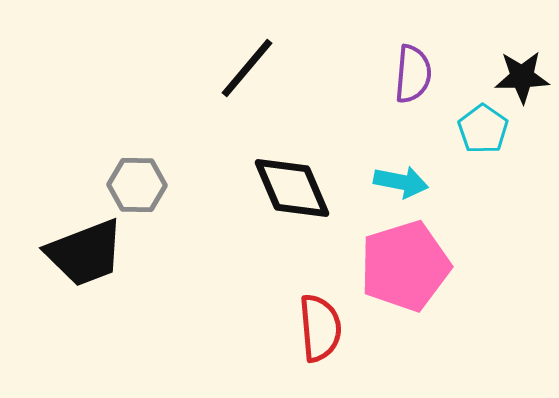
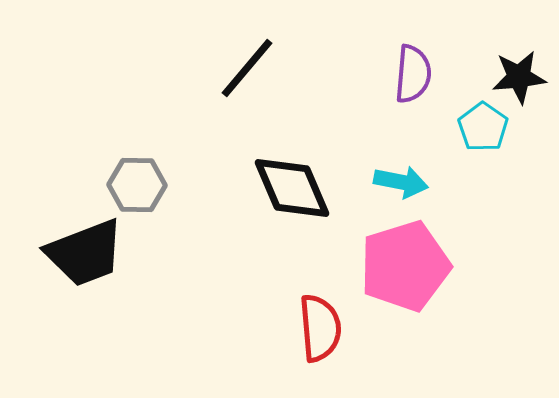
black star: moved 3 px left; rotated 4 degrees counterclockwise
cyan pentagon: moved 2 px up
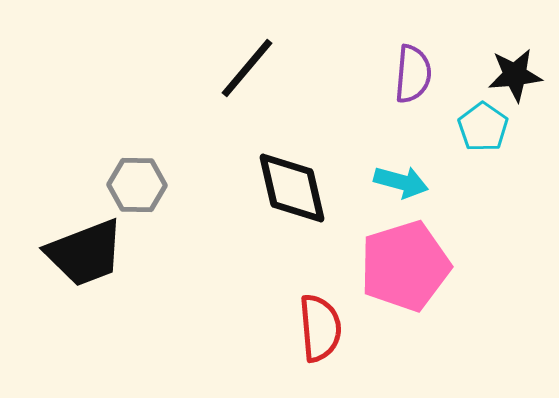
black star: moved 4 px left, 2 px up
cyan arrow: rotated 4 degrees clockwise
black diamond: rotated 10 degrees clockwise
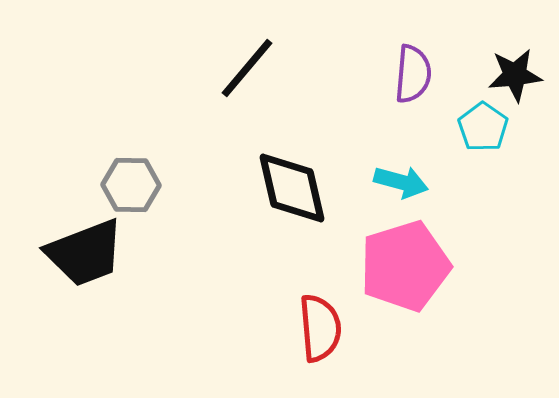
gray hexagon: moved 6 px left
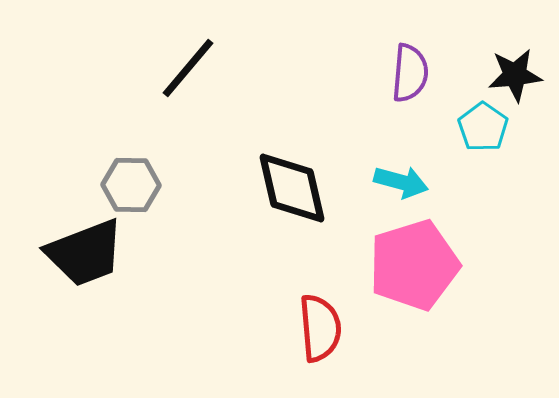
black line: moved 59 px left
purple semicircle: moved 3 px left, 1 px up
pink pentagon: moved 9 px right, 1 px up
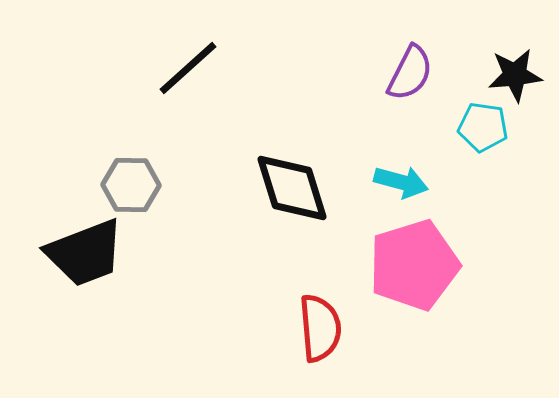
black line: rotated 8 degrees clockwise
purple semicircle: rotated 22 degrees clockwise
cyan pentagon: rotated 27 degrees counterclockwise
black diamond: rotated 4 degrees counterclockwise
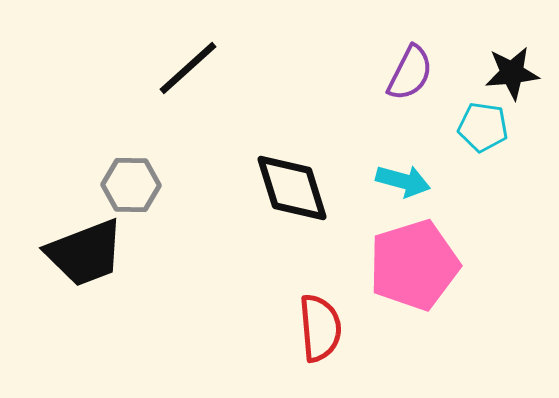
black star: moved 3 px left, 2 px up
cyan arrow: moved 2 px right, 1 px up
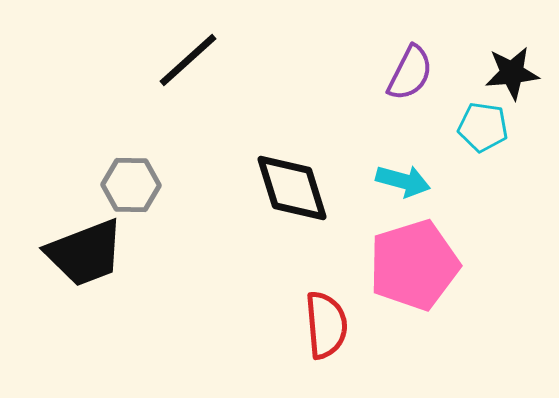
black line: moved 8 px up
red semicircle: moved 6 px right, 3 px up
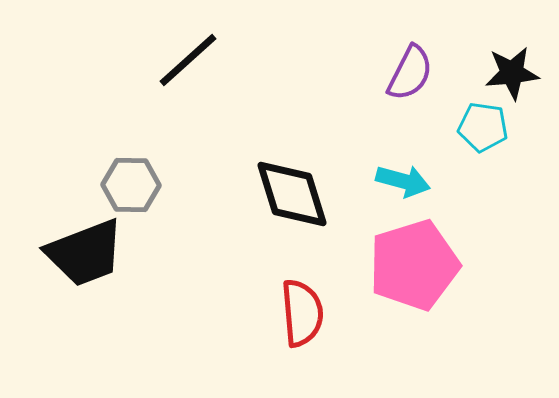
black diamond: moved 6 px down
red semicircle: moved 24 px left, 12 px up
